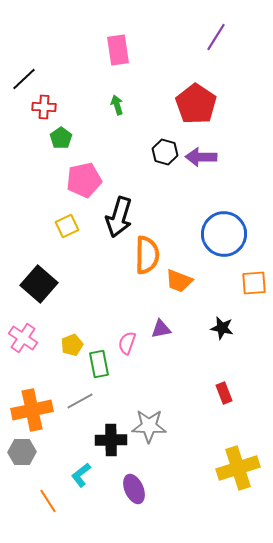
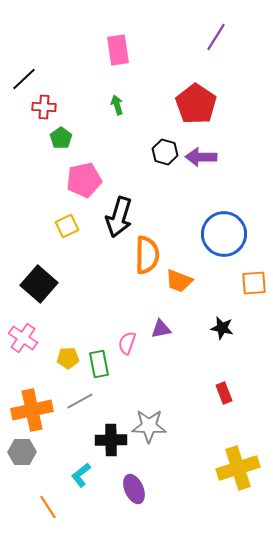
yellow pentagon: moved 4 px left, 13 px down; rotated 20 degrees clockwise
orange line: moved 6 px down
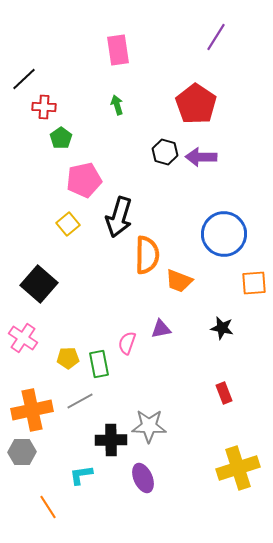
yellow square: moved 1 px right, 2 px up; rotated 15 degrees counterclockwise
cyan L-shape: rotated 30 degrees clockwise
purple ellipse: moved 9 px right, 11 px up
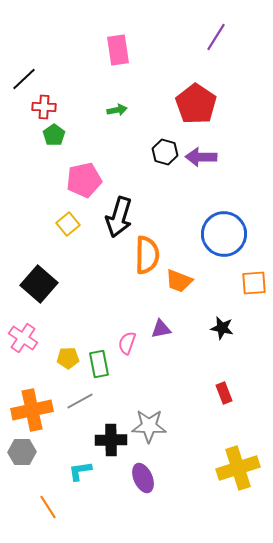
green arrow: moved 5 px down; rotated 96 degrees clockwise
green pentagon: moved 7 px left, 3 px up
cyan L-shape: moved 1 px left, 4 px up
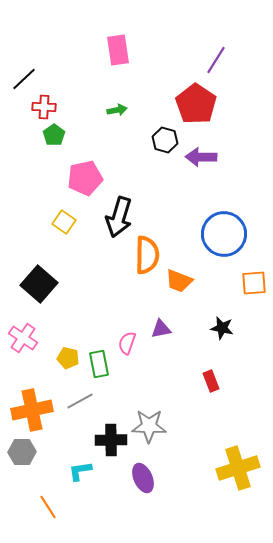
purple line: moved 23 px down
black hexagon: moved 12 px up
pink pentagon: moved 1 px right, 2 px up
yellow square: moved 4 px left, 2 px up; rotated 15 degrees counterclockwise
yellow pentagon: rotated 15 degrees clockwise
red rectangle: moved 13 px left, 12 px up
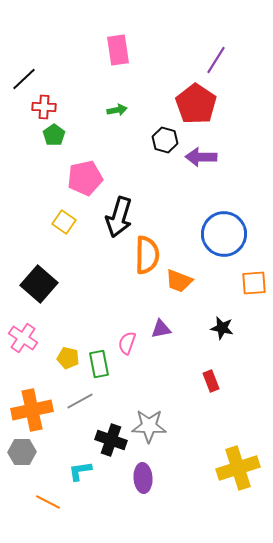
black cross: rotated 20 degrees clockwise
purple ellipse: rotated 20 degrees clockwise
orange line: moved 5 px up; rotated 30 degrees counterclockwise
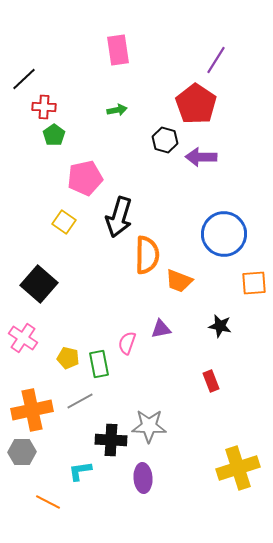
black star: moved 2 px left, 2 px up
black cross: rotated 16 degrees counterclockwise
